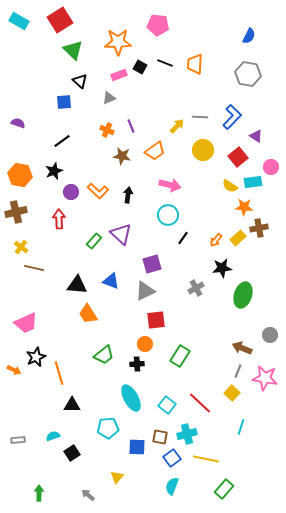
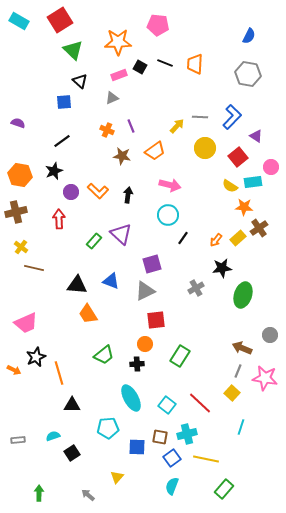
gray triangle at (109, 98): moved 3 px right
yellow circle at (203, 150): moved 2 px right, 2 px up
brown cross at (259, 228): rotated 24 degrees counterclockwise
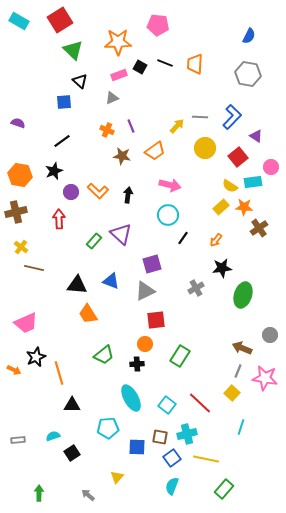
yellow rectangle at (238, 238): moved 17 px left, 31 px up
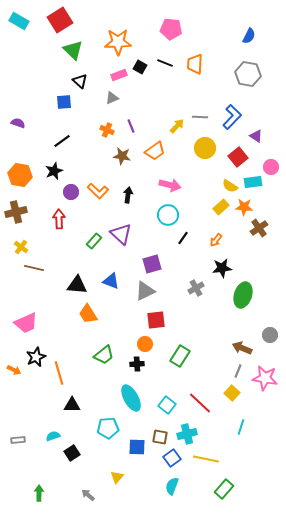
pink pentagon at (158, 25): moved 13 px right, 4 px down
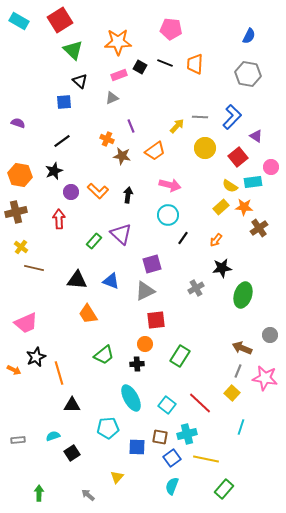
orange cross at (107, 130): moved 9 px down
black triangle at (77, 285): moved 5 px up
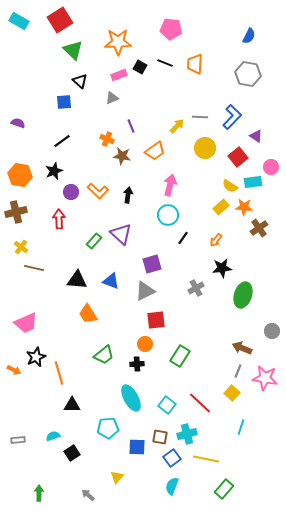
pink arrow at (170, 185): rotated 90 degrees counterclockwise
gray circle at (270, 335): moved 2 px right, 4 px up
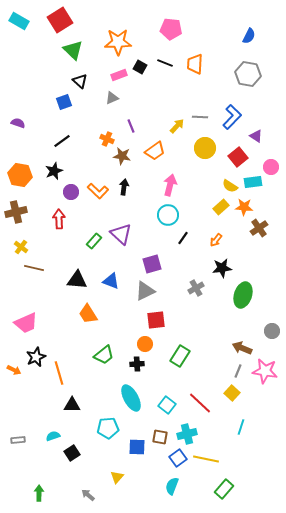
blue square at (64, 102): rotated 14 degrees counterclockwise
black arrow at (128, 195): moved 4 px left, 8 px up
pink star at (265, 378): moved 7 px up
blue square at (172, 458): moved 6 px right
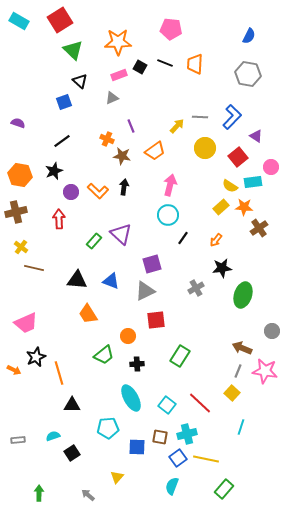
orange circle at (145, 344): moved 17 px left, 8 px up
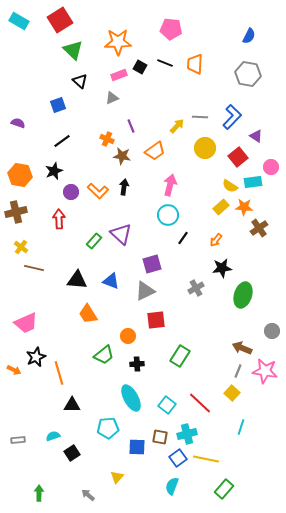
blue square at (64, 102): moved 6 px left, 3 px down
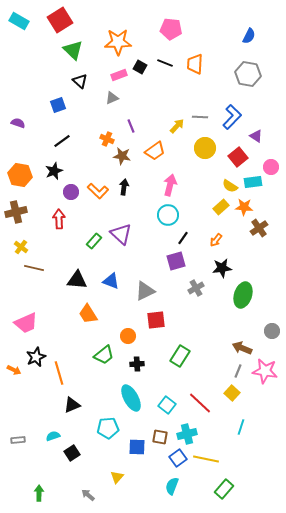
purple square at (152, 264): moved 24 px right, 3 px up
black triangle at (72, 405): rotated 24 degrees counterclockwise
